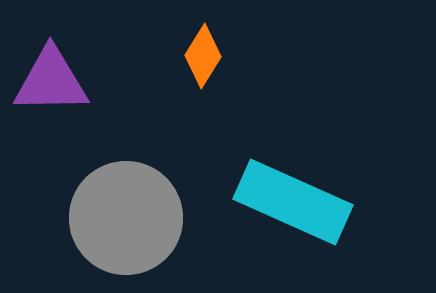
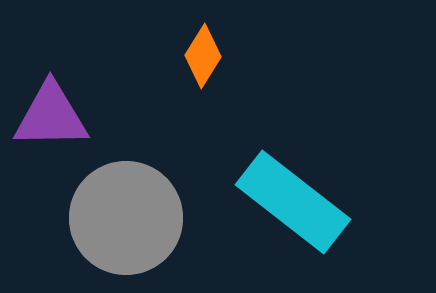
purple triangle: moved 35 px down
cyan rectangle: rotated 14 degrees clockwise
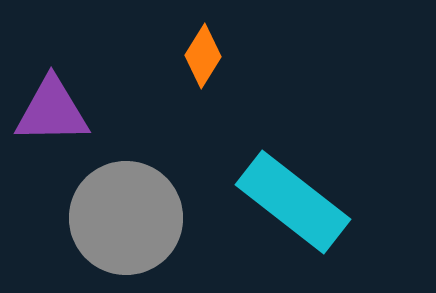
purple triangle: moved 1 px right, 5 px up
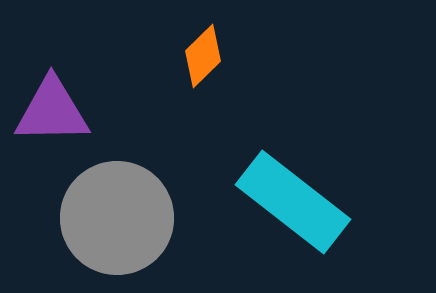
orange diamond: rotated 14 degrees clockwise
gray circle: moved 9 px left
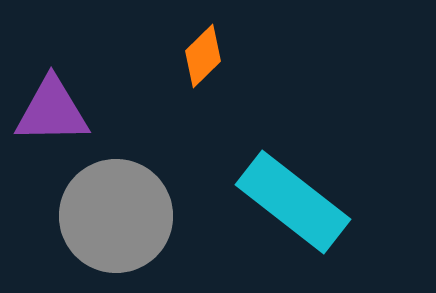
gray circle: moved 1 px left, 2 px up
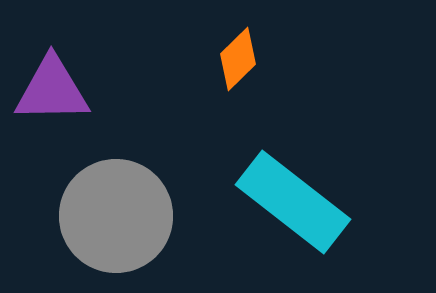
orange diamond: moved 35 px right, 3 px down
purple triangle: moved 21 px up
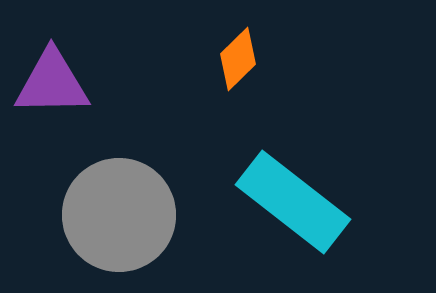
purple triangle: moved 7 px up
gray circle: moved 3 px right, 1 px up
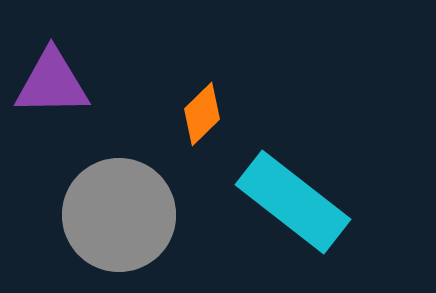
orange diamond: moved 36 px left, 55 px down
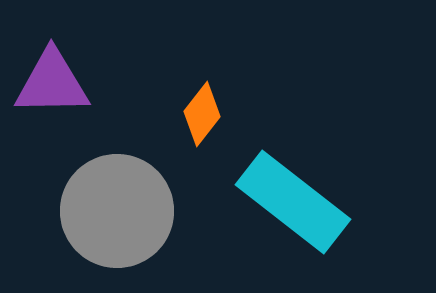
orange diamond: rotated 8 degrees counterclockwise
gray circle: moved 2 px left, 4 px up
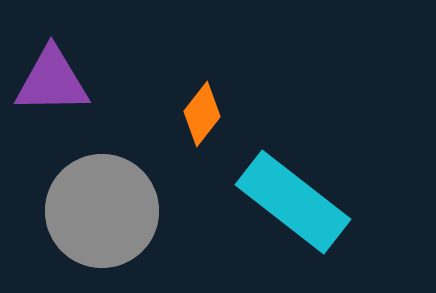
purple triangle: moved 2 px up
gray circle: moved 15 px left
